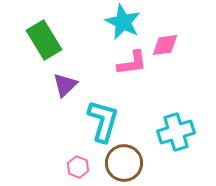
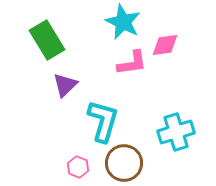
green rectangle: moved 3 px right
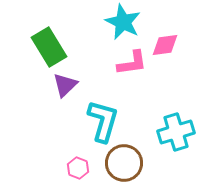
green rectangle: moved 2 px right, 7 px down
pink hexagon: moved 1 px down
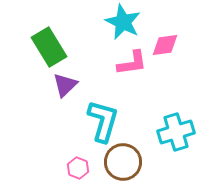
brown circle: moved 1 px left, 1 px up
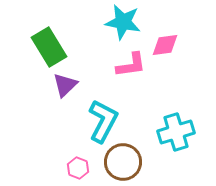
cyan star: rotated 15 degrees counterclockwise
pink L-shape: moved 1 px left, 2 px down
cyan L-shape: rotated 12 degrees clockwise
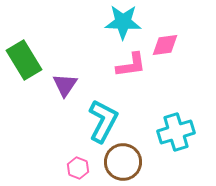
cyan star: rotated 9 degrees counterclockwise
green rectangle: moved 25 px left, 13 px down
purple triangle: rotated 12 degrees counterclockwise
